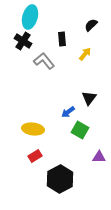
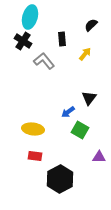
red rectangle: rotated 40 degrees clockwise
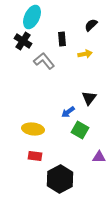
cyan ellipse: moved 2 px right; rotated 10 degrees clockwise
yellow arrow: rotated 40 degrees clockwise
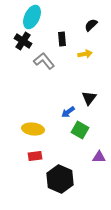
red rectangle: rotated 16 degrees counterclockwise
black hexagon: rotated 8 degrees counterclockwise
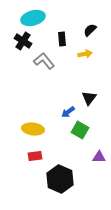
cyan ellipse: moved 1 px right, 1 px down; rotated 50 degrees clockwise
black semicircle: moved 1 px left, 5 px down
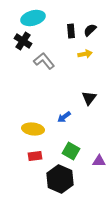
black rectangle: moved 9 px right, 8 px up
blue arrow: moved 4 px left, 5 px down
green square: moved 9 px left, 21 px down
purple triangle: moved 4 px down
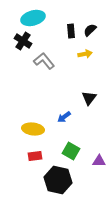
black hexagon: moved 2 px left, 1 px down; rotated 12 degrees counterclockwise
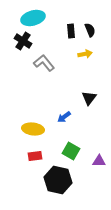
black semicircle: rotated 112 degrees clockwise
gray L-shape: moved 2 px down
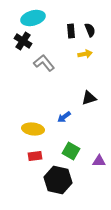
black triangle: rotated 35 degrees clockwise
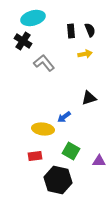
yellow ellipse: moved 10 px right
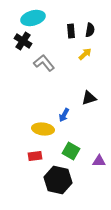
black semicircle: rotated 32 degrees clockwise
yellow arrow: rotated 32 degrees counterclockwise
blue arrow: moved 2 px up; rotated 24 degrees counterclockwise
